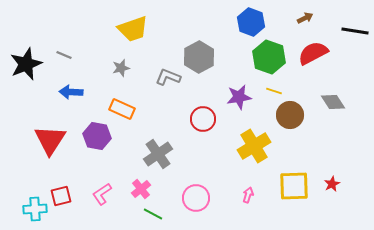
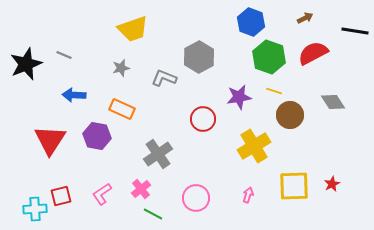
gray L-shape: moved 4 px left, 1 px down
blue arrow: moved 3 px right, 3 px down
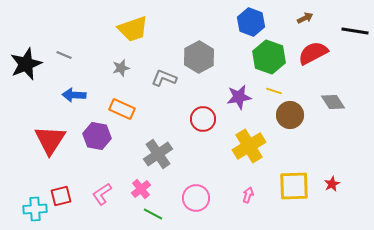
yellow cross: moved 5 px left
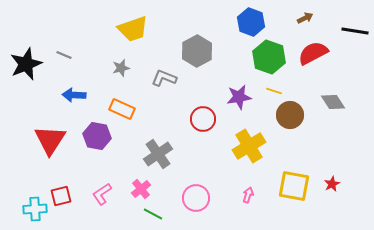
gray hexagon: moved 2 px left, 6 px up
yellow square: rotated 12 degrees clockwise
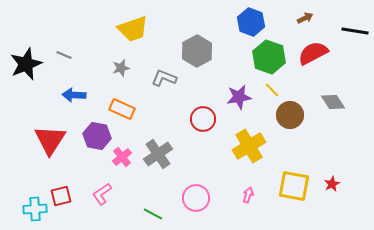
yellow line: moved 2 px left, 1 px up; rotated 28 degrees clockwise
pink cross: moved 19 px left, 32 px up
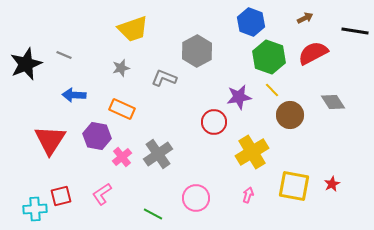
red circle: moved 11 px right, 3 px down
yellow cross: moved 3 px right, 6 px down
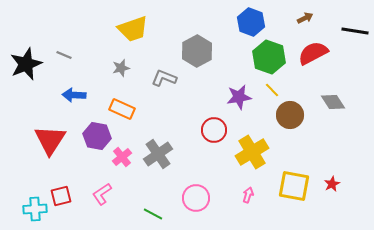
red circle: moved 8 px down
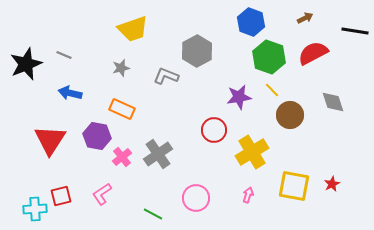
gray L-shape: moved 2 px right, 2 px up
blue arrow: moved 4 px left, 2 px up; rotated 10 degrees clockwise
gray diamond: rotated 15 degrees clockwise
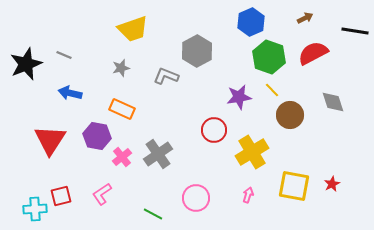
blue hexagon: rotated 16 degrees clockwise
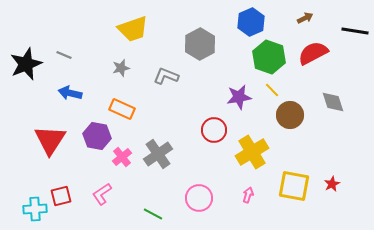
gray hexagon: moved 3 px right, 7 px up
pink circle: moved 3 px right
